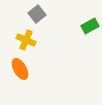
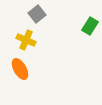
green rectangle: rotated 30 degrees counterclockwise
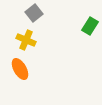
gray square: moved 3 px left, 1 px up
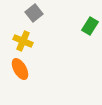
yellow cross: moved 3 px left, 1 px down
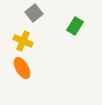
green rectangle: moved 15 px left
orange ellipse: moved 2 px right, 1 px up
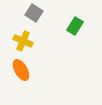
gray square: rotated 18 degrees counterclockwise
orange ellipse: moved 1 px left, 2 px down
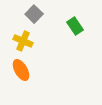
gray square: moved 1 px down; rotated 12 degrees clockwise
green rectangle: rotated 66 degrees counterclockwise
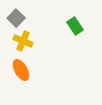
gray square: moved 18 px left, 4 px down
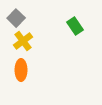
yellow cross: rotated 30 degrees clockwise
orange ellipse: rotated 30 degrees clockwise
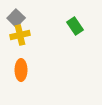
yellow cross: moved 3 px left, 6 px up; rotated 24 degrees clockwise
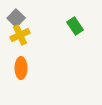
yellow cross: rotated 12 degrees counterclockwise
orange ellipse: moved 2 px up
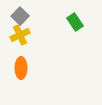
gray square: moved 4 px right, 2 px up
green rectangle: moved 4 px up
